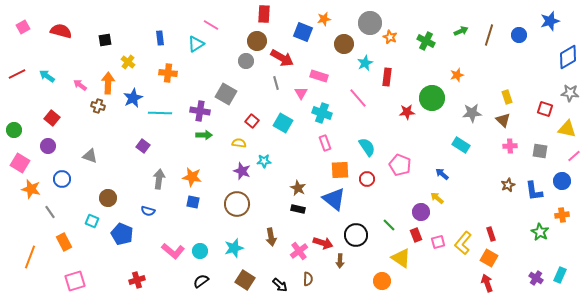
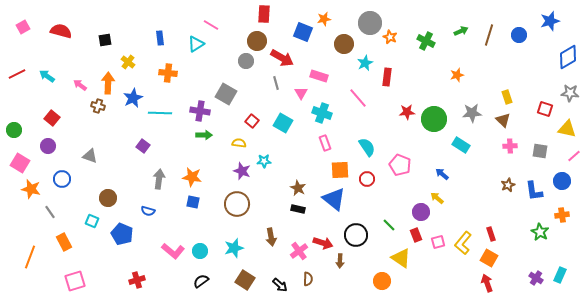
green circle at (432, 98): moved 2 px right, 21 px down
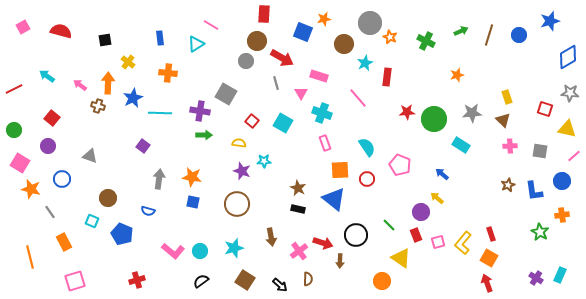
red line at (17, 74): moved 3 px left, 15 px down
orange line at (30, 257): rotated 35 degrees counterclockwise
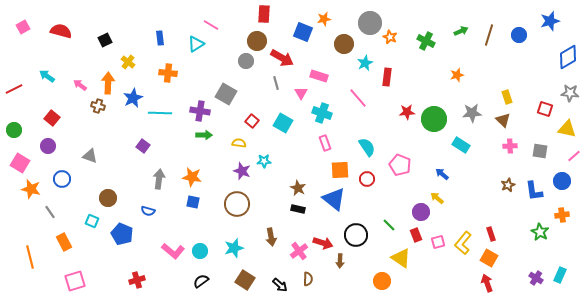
black square at (105, 40): rotated 16 degrees counterclockwise
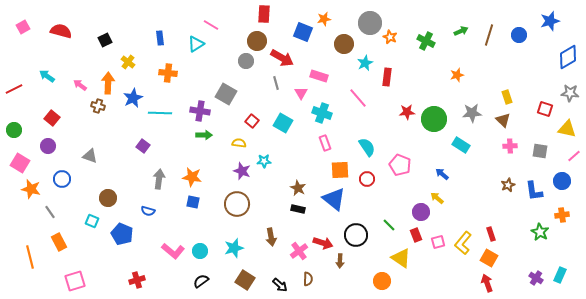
orange rectangle at (64, 242): moved 5 px left
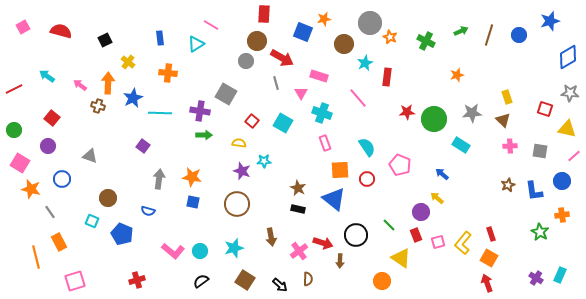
orange line at (30, 257): moved 6 px right
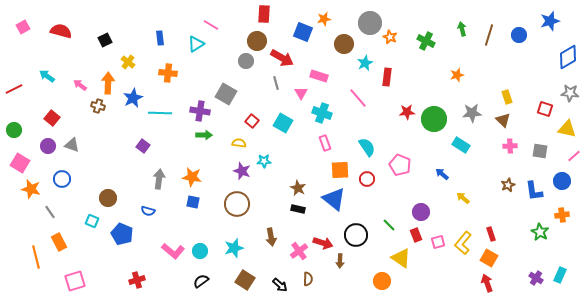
green arrow at (461, 31): moved 1 px right, 2 px up; rotated 80 degrees counterclockwise
gray triangle at (90, 156): moved 18 px left, 11 px up
yellow arrow at (437, 198): moved 26 px right
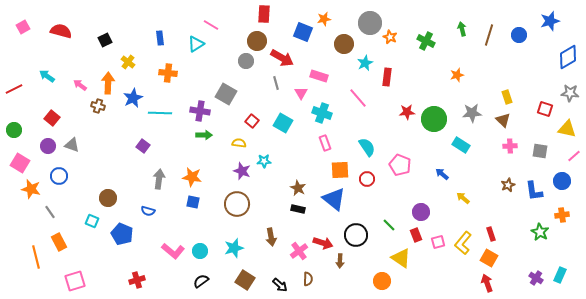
blue circle at (62, 179): moved 3 px left, 3 px up
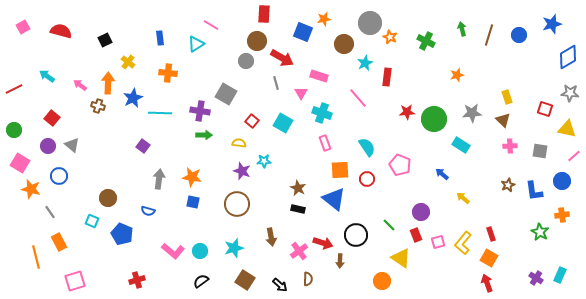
blue star at (550, 21): moved 2 px right, 3 px down
gray triangle at (72, 145): rotated 21 degrees clockwise
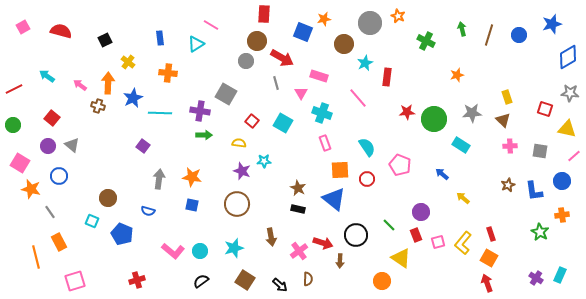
orange star at (390, 37): moved 8 px right, 21 px up
green circle at (14, 130): moved 1 px left, 5 px up
blue square at (193, 202): moved 1 px left, 3 px down
